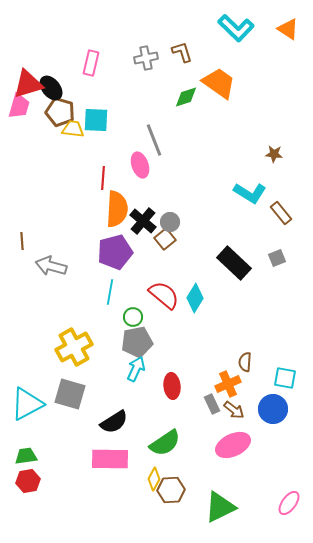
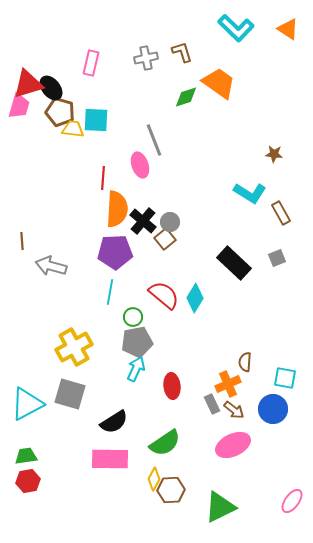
brown rectangle at (281, 213): rotated 10 degrees clockwise
purple pentagon at (115, 252): rotated 12 degrees clockwise
pink ellipse at (289, 503): moved 3 px right, 2 px up
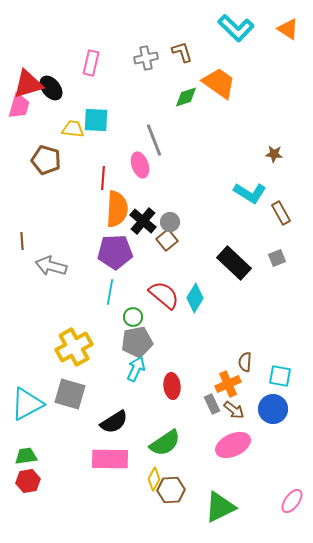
brown pentagon at (60, 112): moved 14 px left, 48 px down
brown square at (165, 239): moved 2 px right, 1 px down
cyan square at (285, 378): moved 5 px left, 2 px up
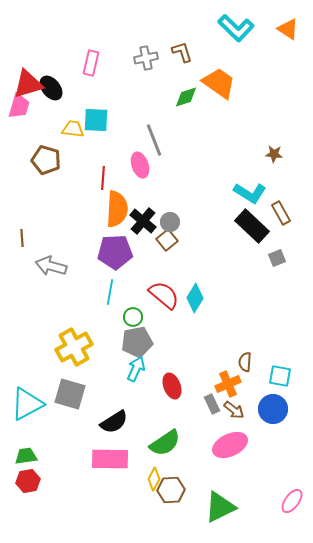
brown line at (22, 241): moved 3 px up
black rectangle at (234, 263): moved 18 px right, 37 px up
red ellipse at (172, 386): rotated 15 degrees counterclockwise
pink ellipse at (233, 445): moved 3 px left
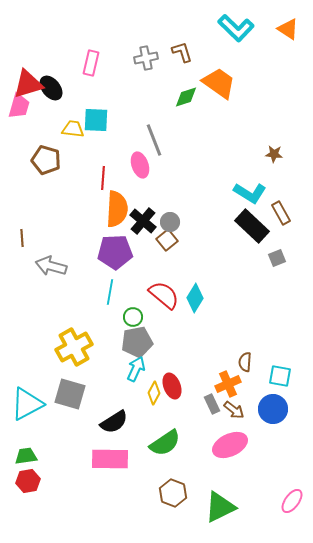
yellow diamond at (154, 479): moved 86 px up
brown hexagon at (171, 490): moved 2 px right, 3 px down; rotated 24 degrees clockwise
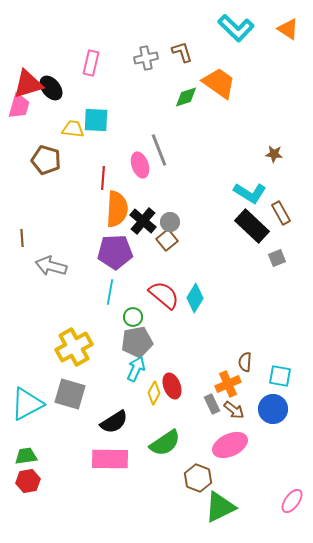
gray line at (154, 140): moved 5 px right, 10 px down
brown hexagon at (173, 493): moved 25 px right, 15 px up
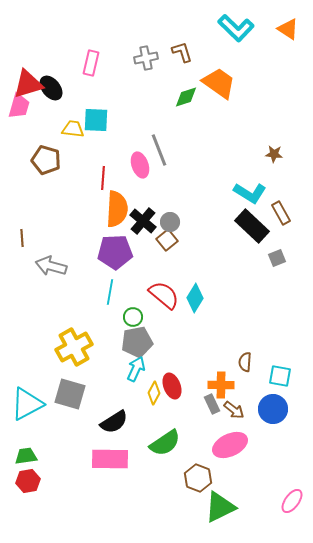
orange cross at (228, 384): moved 7 px left, 1 px down; rotated 25 degrees clockwise
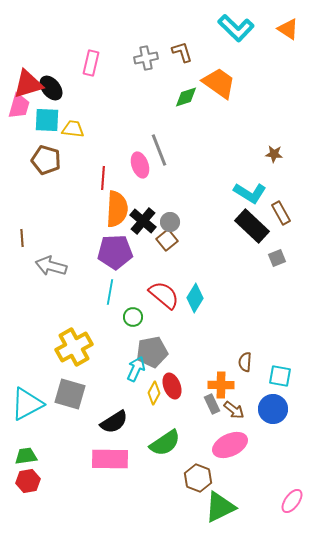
cyan square at (96, 120): moved 49 px left
gray pentagon at (137, 342): moved 15 px right, 10 px down
